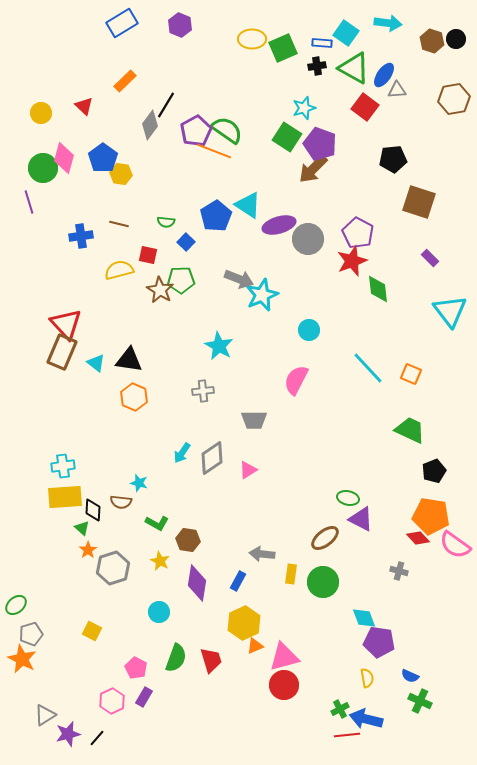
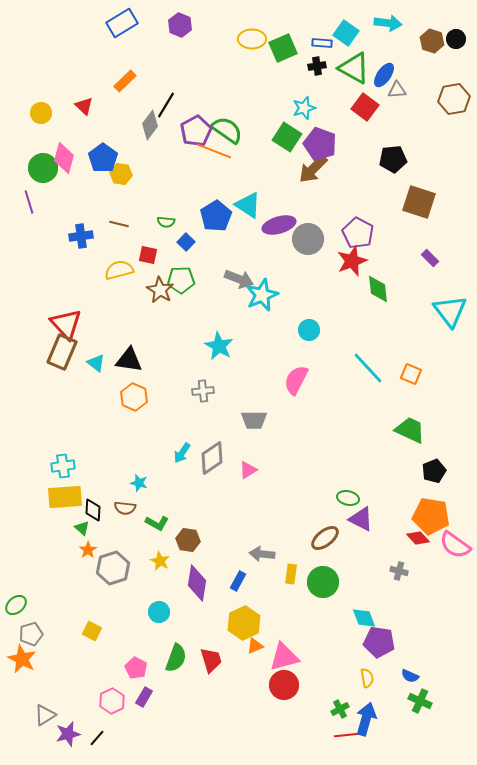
brown semicircle at (121, 502): moved 4 px right, 6 px down
blue arrow at (366, 719): rotated 92 degrees clockwise
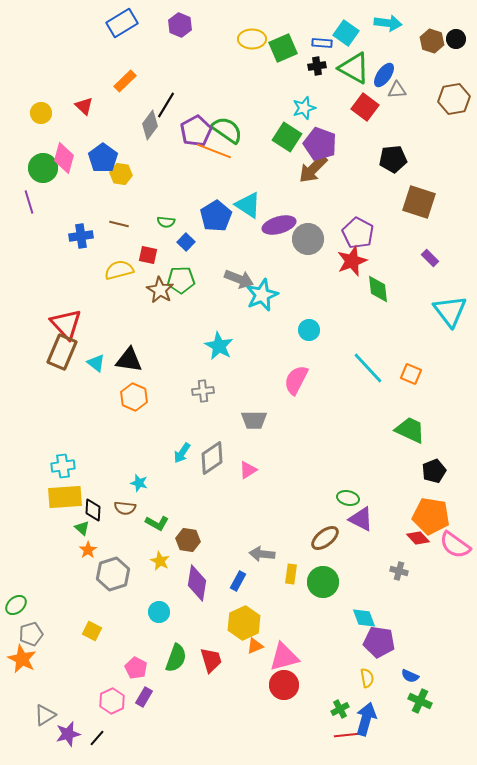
gray hexagon at (113, 568): moved 6 px down
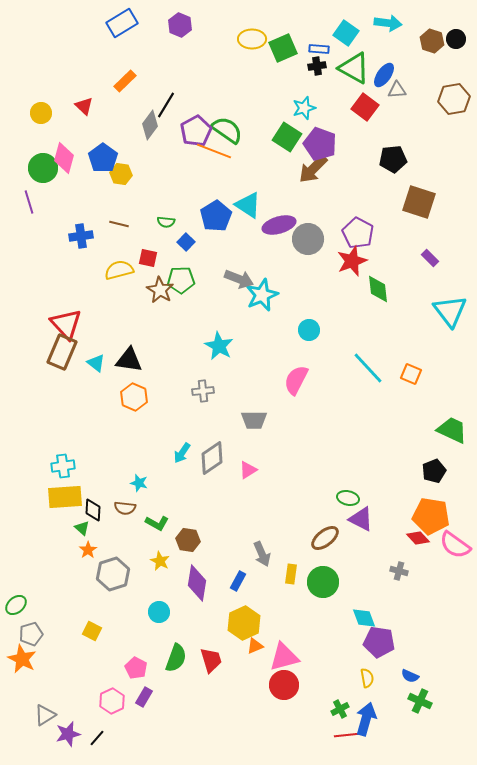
blue rectangle at (322, 43): moved 3 px left, 6 px down
red square at (148, 255): moved 3 px down
green trapezoid at (410, 430): moved 42 px right
gray arrow at (262, 554): rotated 120 degrees counterclockwise
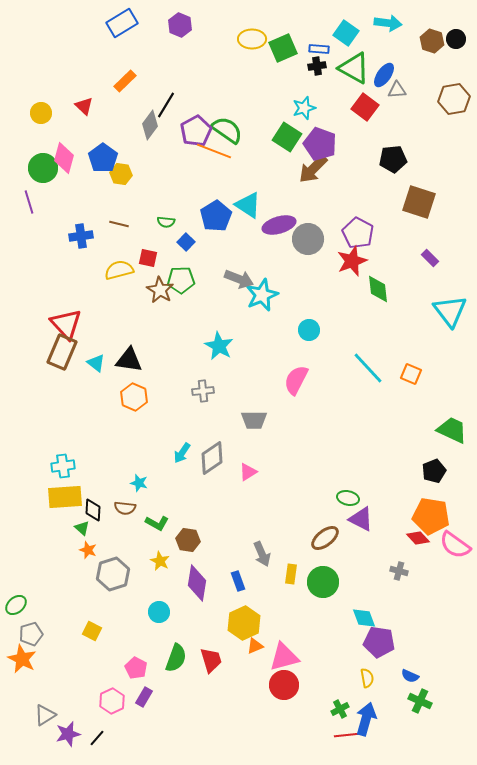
pink triangle at (248, 470): moved 2 px down
orange star at (88, 550): rotated 18 degrees counterclockwise
blue rectangle at (238, 581): rotated 48 degrees counterclockwise
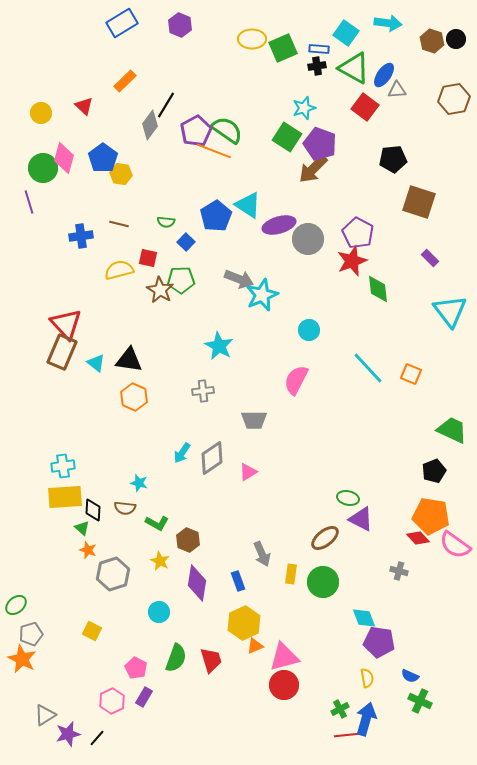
brown hexagon at (188, 540): rotated 15 degrees clockwise
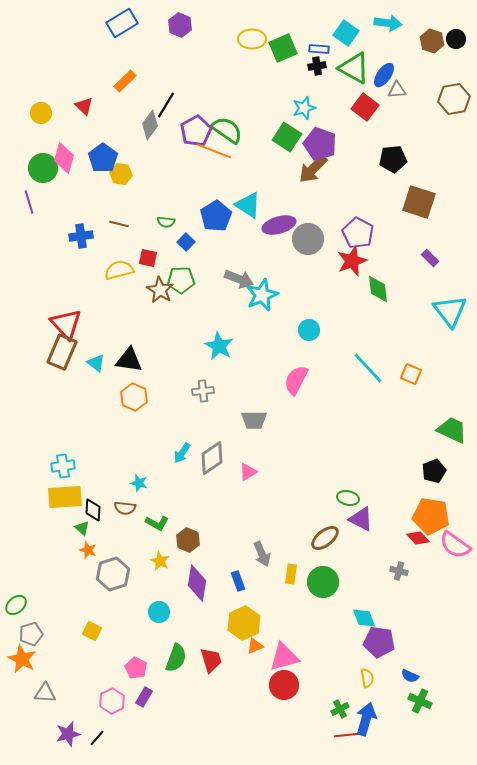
gray triangle at (45, 715): moved 22 px up; rotated 35 degrees clockwise
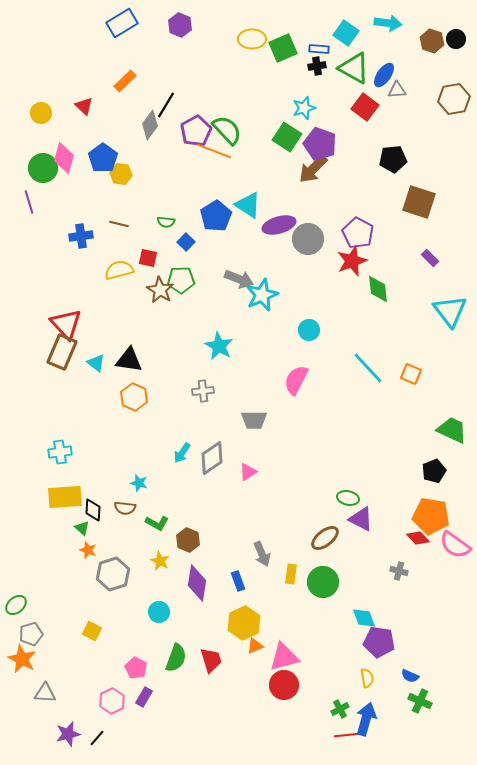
green semicircle at (227, 130): rotated 12 degrees clockwise
cyan cross at (63, 466): moved 3 px left, 14 px up
